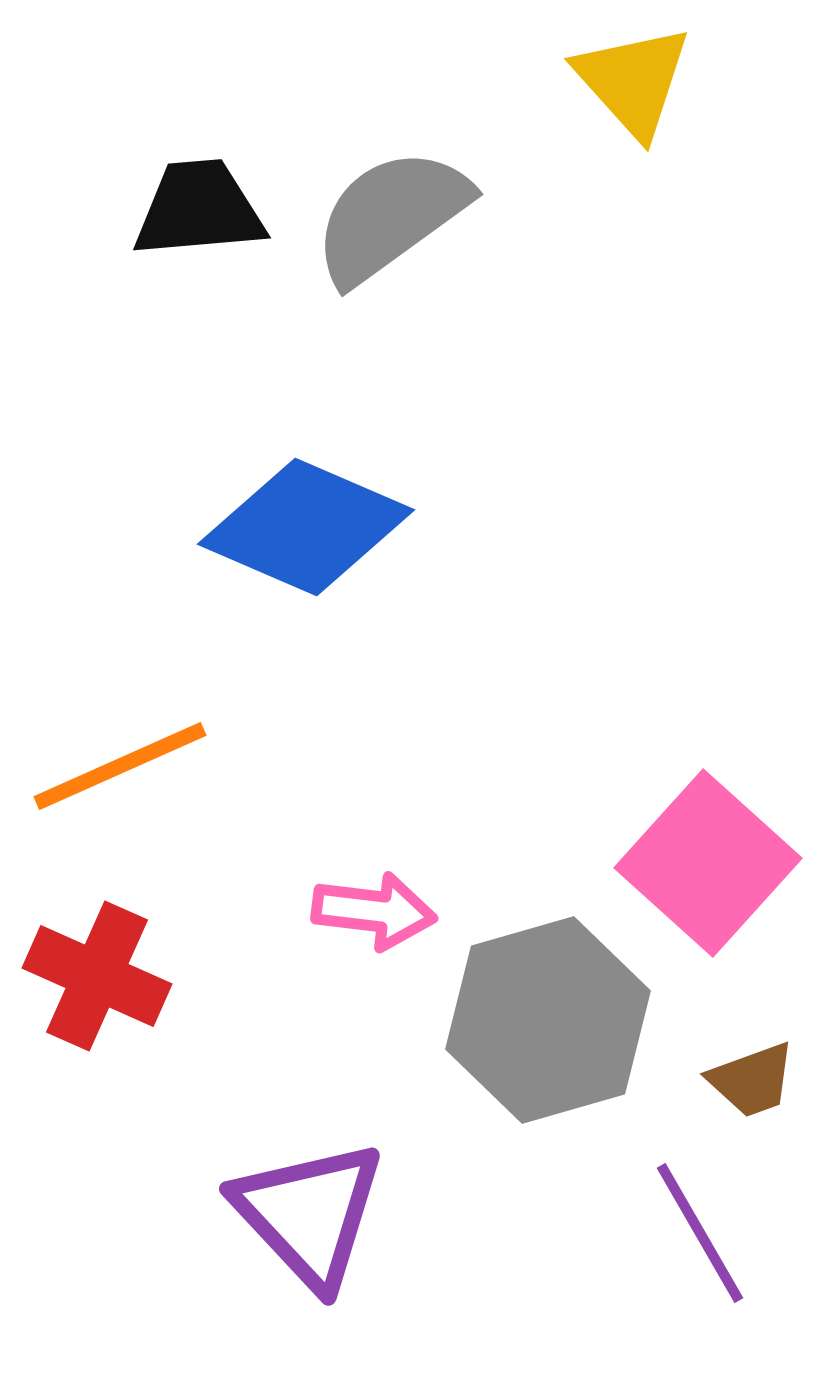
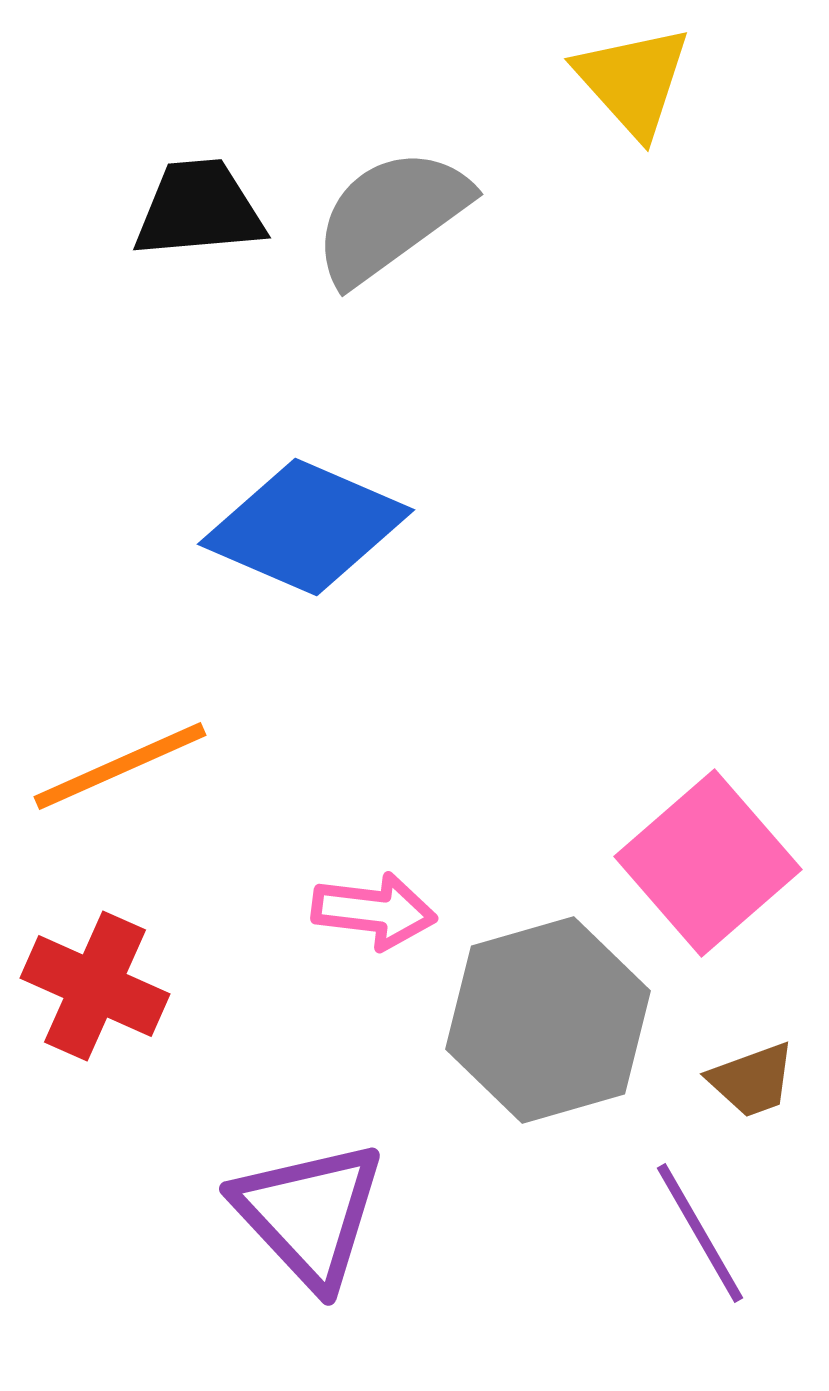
pink square: rotated 7 degrees clockwise
red cross: moved 2 px left, 10 px down
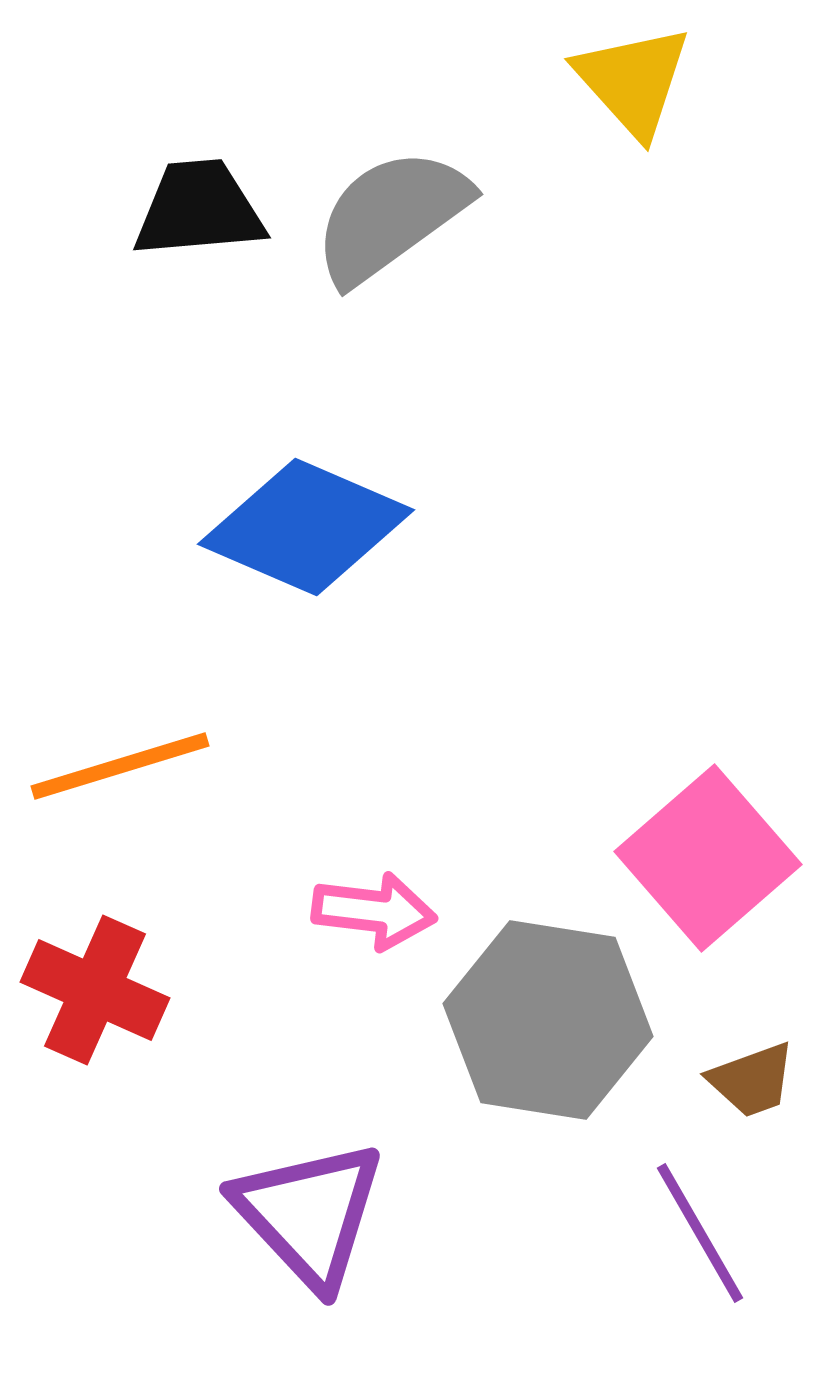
orange line: rotated 7 degrees clockwise
pink square: moved 5 px up
red cross: moved 4 px down
gray hexagon: rotated 25 degrees clockwise
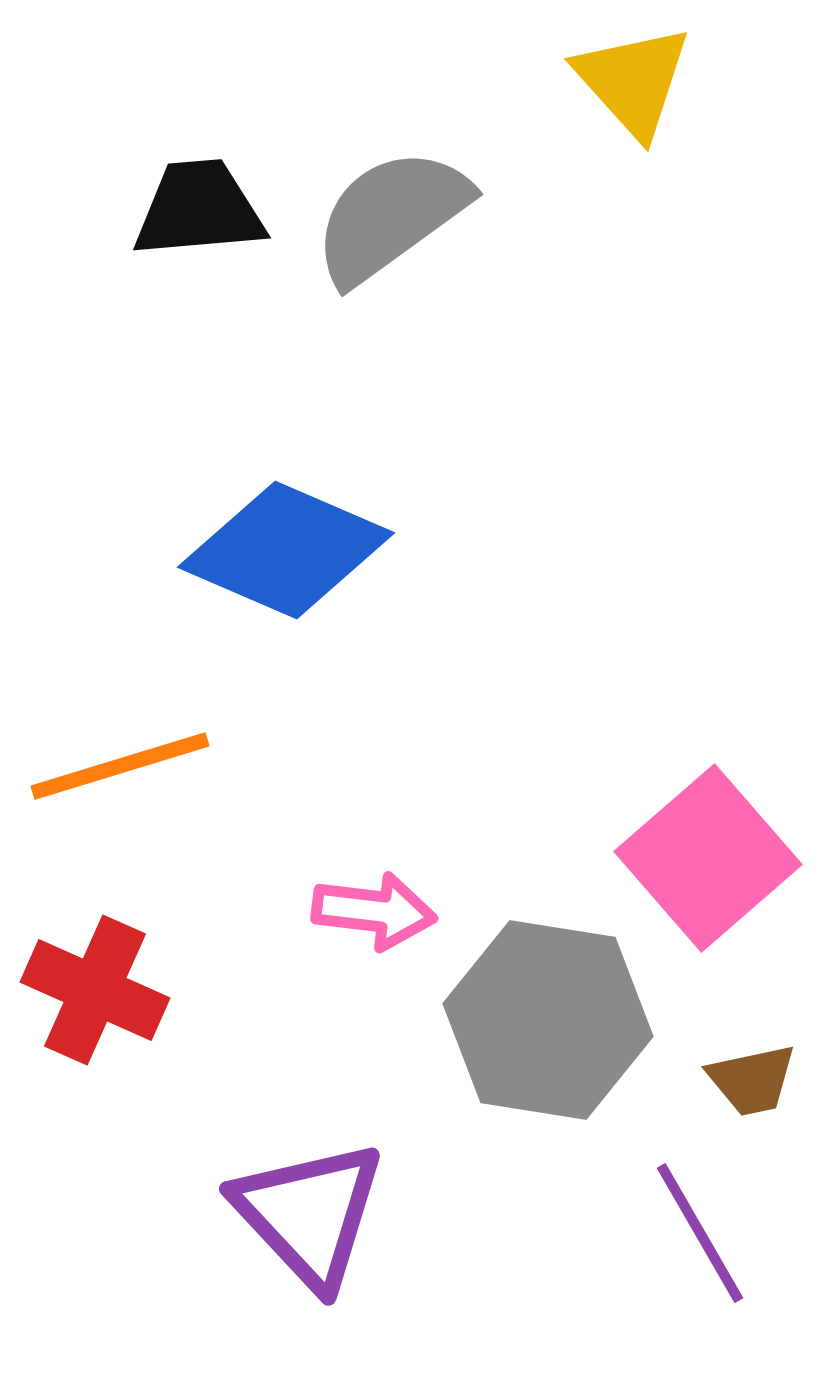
blue diamond: moved 20 px left, 23 px down
brown trapezoid: rotated 8 degrees clockwise
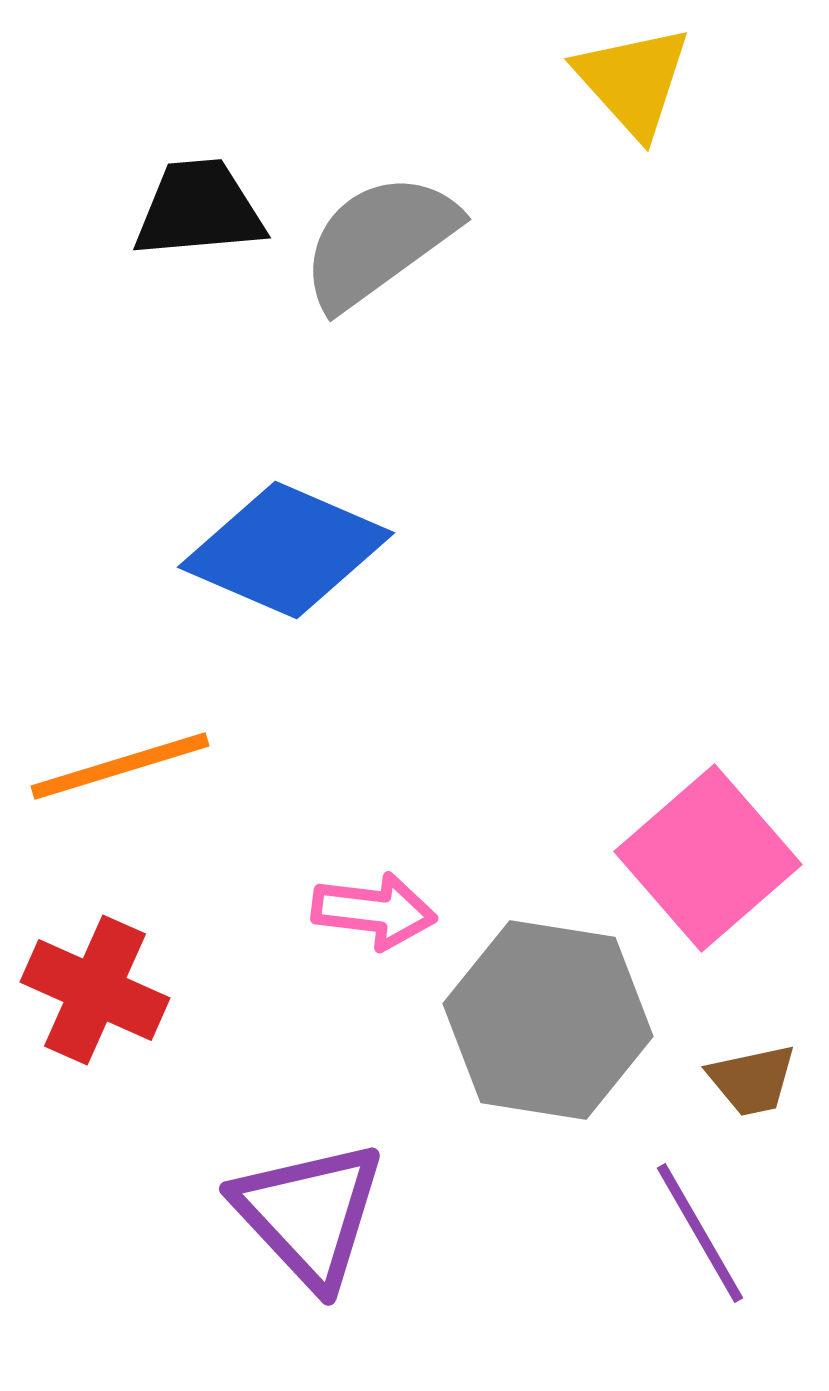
gray semicircle: moved 12 px left, 25 px down
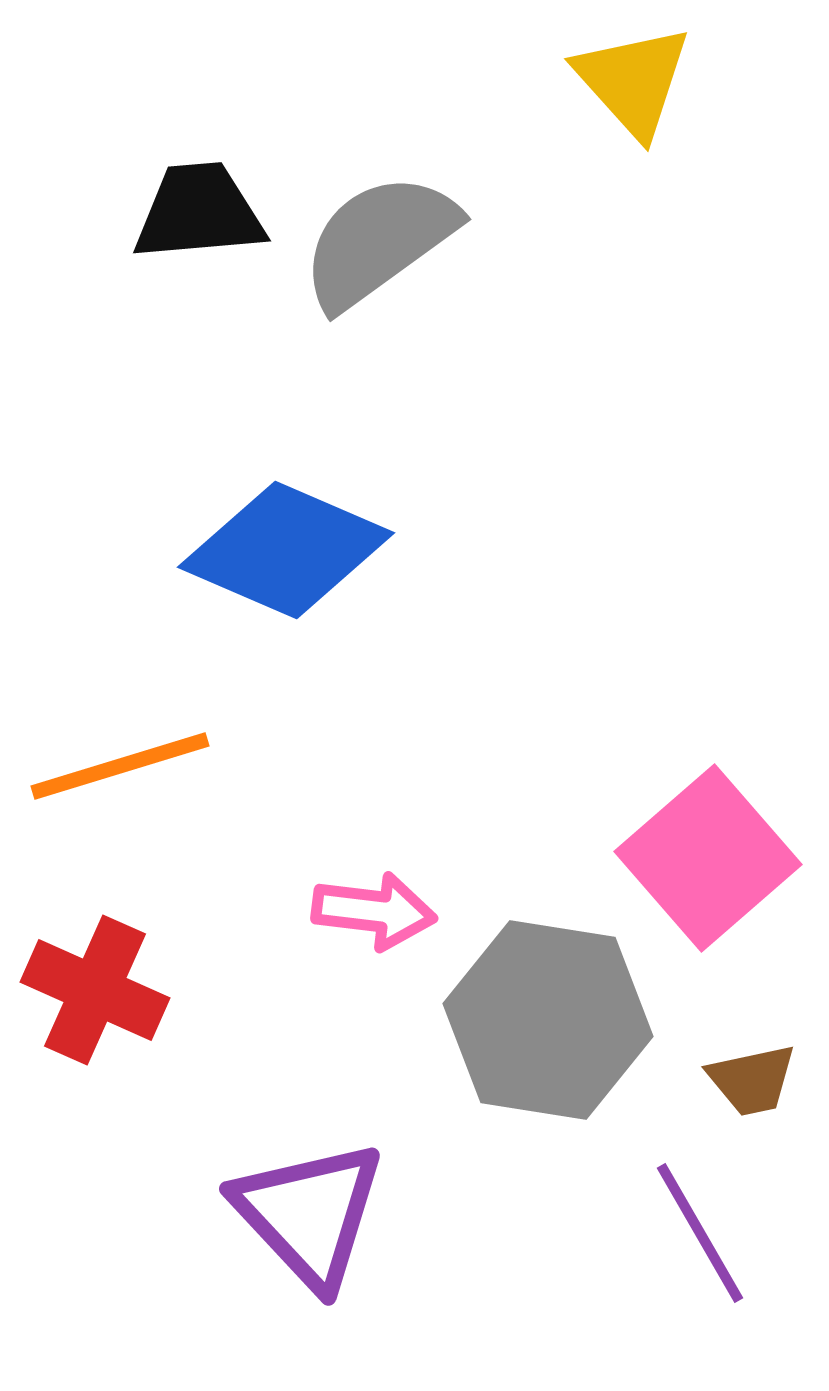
black trapezoid: moved 3 px down
